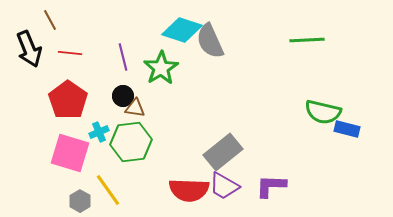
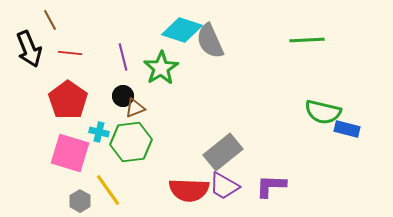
brown triangle: rotated 30 degrees counterclockwise
cyan cross: rotated 36 degrees clockwise
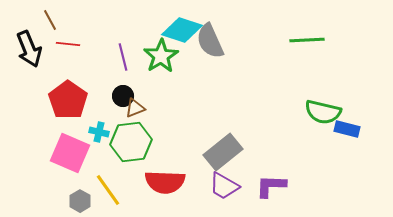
red line: moved 2 px left, 9 px up
green star: moved 12 px up
pink square: rotated 6 degrees clockwise
red semicircle: moved 24 px left, 8 px up
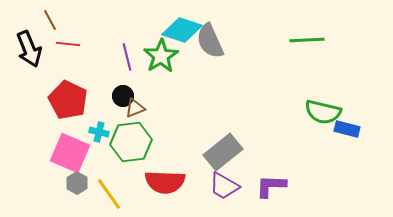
purple line: moved 4 px right
red pentagon: rotated 9 degrees counterclockwise
yellow line: moved 1 px right, 4 px down
gray hexagon: moved 3 px left, 18 px up
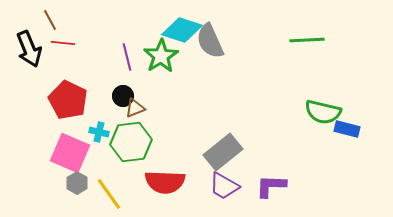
red line: moved 5 px left, 1 px up
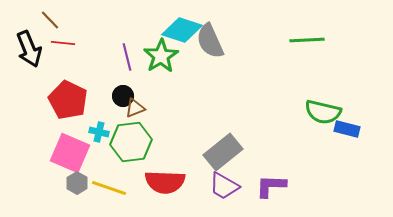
brown line: rotated 15 degrees counterclockwise
yellow line: moved 6 px up; rotated 36 degrees counterclockwise
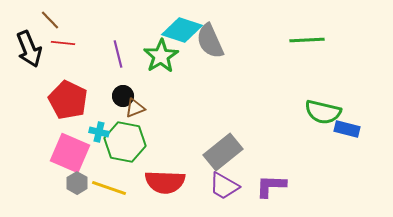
purple line: moved 9 px left, 3 px up
green hexagon: moved 6 px left; rotated 18 degrees clockwise
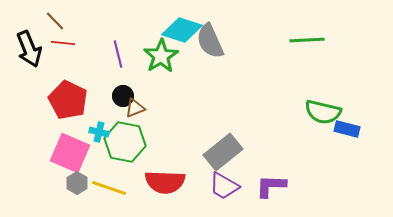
brown line: moved 5 px right, 1 px down
